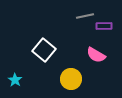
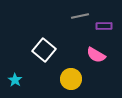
gray line: moved 5 px left
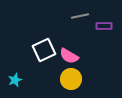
white square: rotated 25 degrees clockwise
pink semicircle: moved 27 px left, 1 px down
cyan star: rotated 16 degrees clockwise
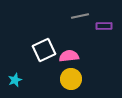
pink semicircle: rotated 144 degrees clockwise
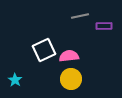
cyan star: rotated 16 degrees counterclockwise
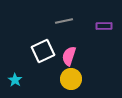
gray line: moved 16 px left, 5 px down
white square: moved 1 px left, 1 px down
pink semicircle: rotated 66 degrees counterclockwise
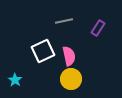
purple rectangle: moved 6 px left, 2 px down; rotated 56 degrees counterclockwise
pink semicircle: rotated 150 degrees clockwise
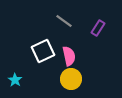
gray line: rotated 48 degrees clockwise
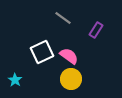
gray line: moved 1 px left, 3 px up
purple rectangle: moved 2 px left, 2 px down
white square: moved 1 px left, 1 px down
pink semicircle: rotated 42 degrees counterclockwise
